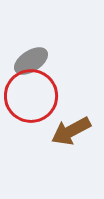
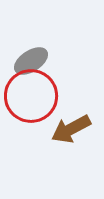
brown arrow: moved 2 px up
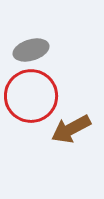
gray ellipse: moved 11 px up; rotated 16 degrees clockwise
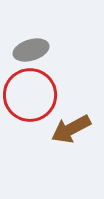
red circle: moved 1 px left, 1 px up
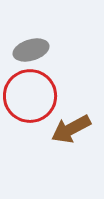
red circle: moved 1 px down
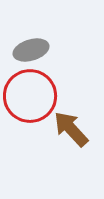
brown arrow: rotated 75 degrees clockwise
